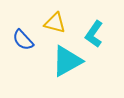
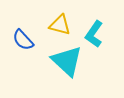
yellow triangle: moved 5 px right, 2 px down
cyan triangle: rotated 48 degrees counterclockwise
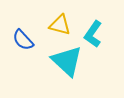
cyan L-shape: moved 1 px left
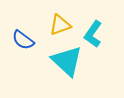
yellow triangle: rotated 35 degrees counterclockwise
blue semicircle: rotated 10 degrees counterclockwise
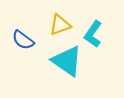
cyan triangle: rotated 8 degrees counterclockwise
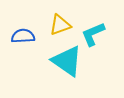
cyan L-shape: rotated 32 degrees clockwise
blue semicircle: moved 4 px up; rotated 140 degrees clockwise
